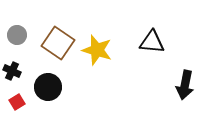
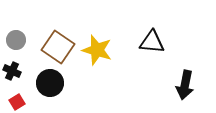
gray circle: moved 1 px left, 5 px down
brown square: moved 4 px down
black circle: moved 2 px right, 4 px up
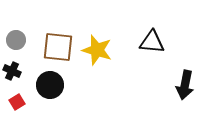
brown square: rotated 28 degrees counterclockwise
black circle: moved 2 px down
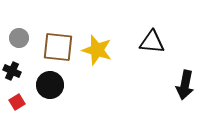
gray circle: moved 3 px right, 2 px up
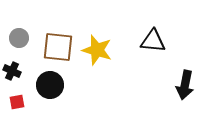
black triangle: moved 1 px right, 1 px up
red square: rotated 21 degrees clockwise
